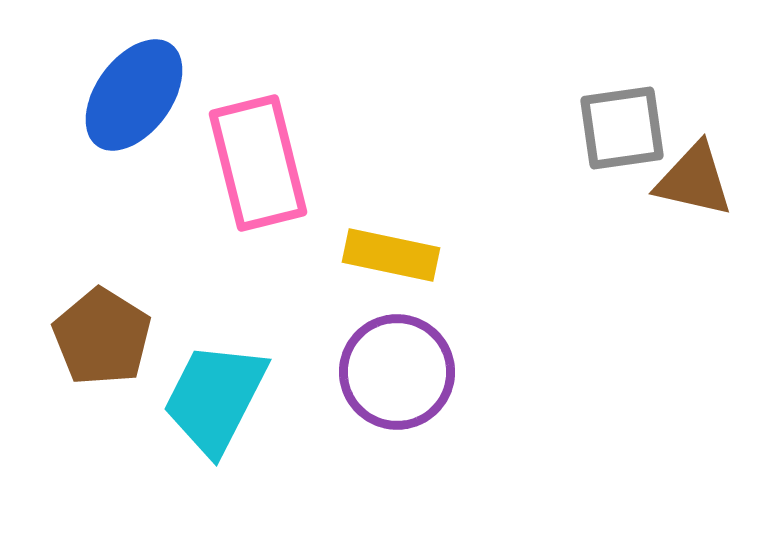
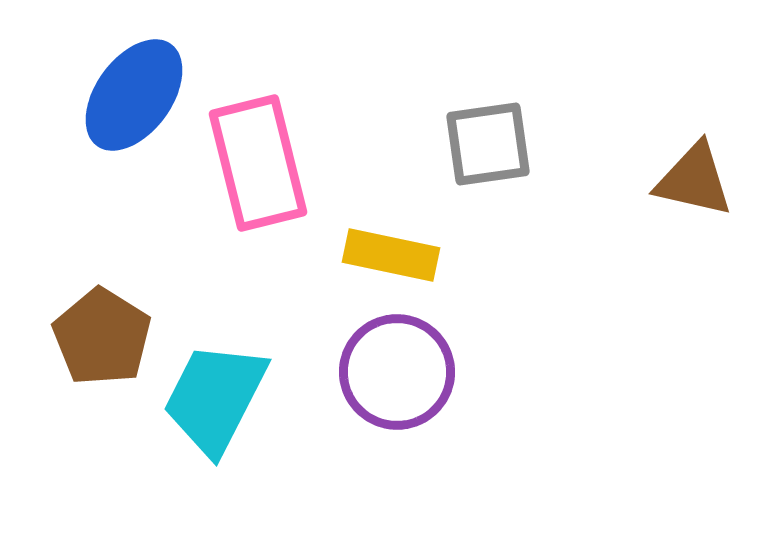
gray square: moved 134 px left, 16 px down
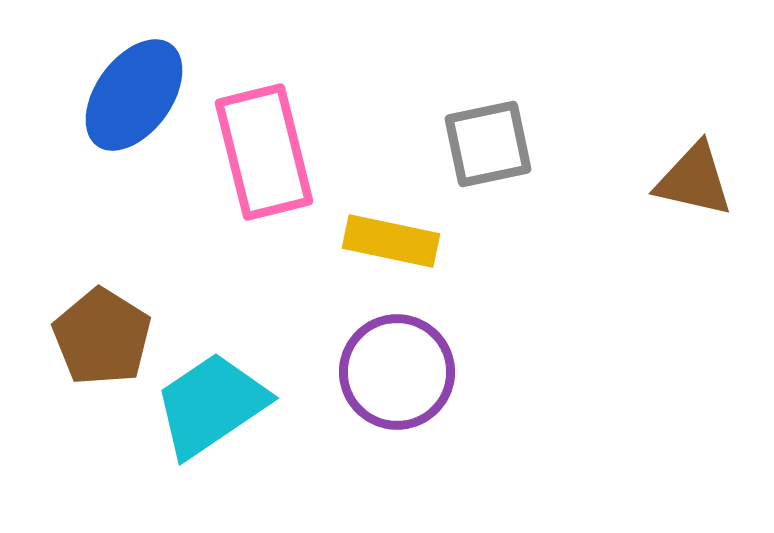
gray square: rotated 4 degrees counterclockwise
pink rectangle: moved 6 px right, 11 px up
yellow rectangle: moved 14 px up
cyan trapezoid: moved 4 px left, 7 px down; rotated 29 degrees clockwise
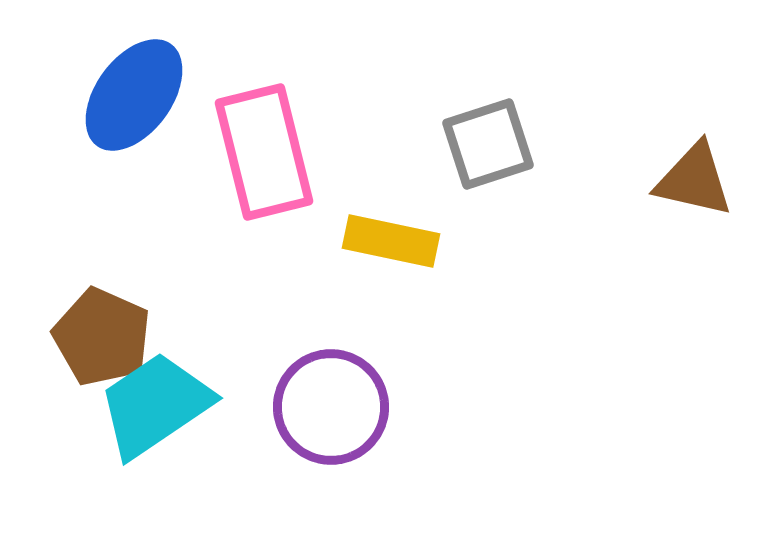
gray square: rotated 6 degrees counterclockwise
brown pentagon: rotated 8 degrees counterclockwise
purple circle: moved 66 px left, 35 px down
cyan trapezoid: moved 56 px left
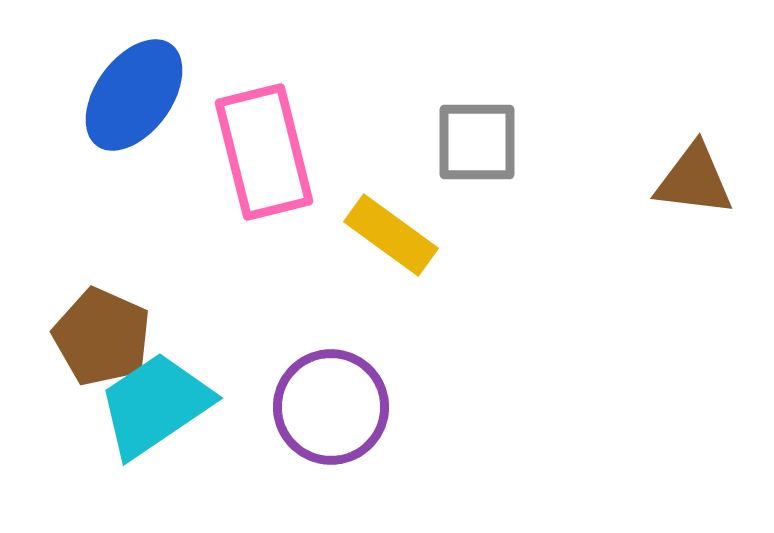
gray square: moved 11 px left, 2 px up; rotated 18 degrees clockwise
brown triangle: rotated 6 degrees counterclockwise
yellow rectangle: moved 6 px up; rotated 24 degrees clockwise
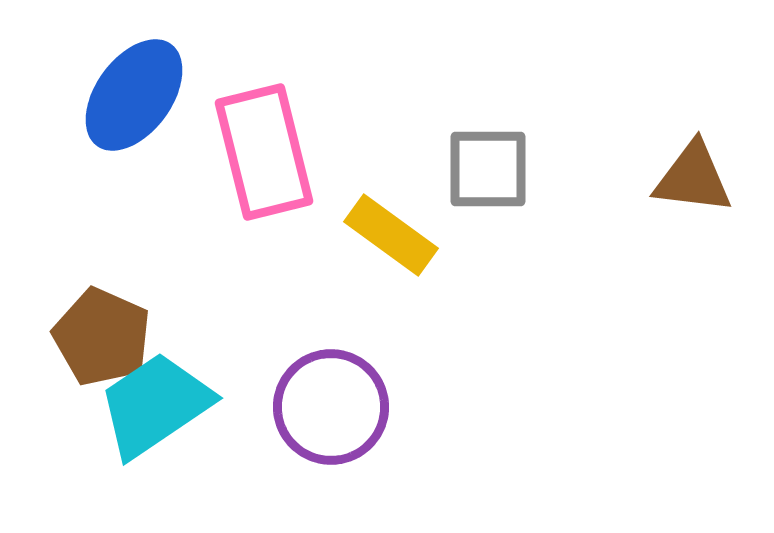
gray square: moved 11 px right, 27 px down
brown triangle: moved 1 px left, 2 px up
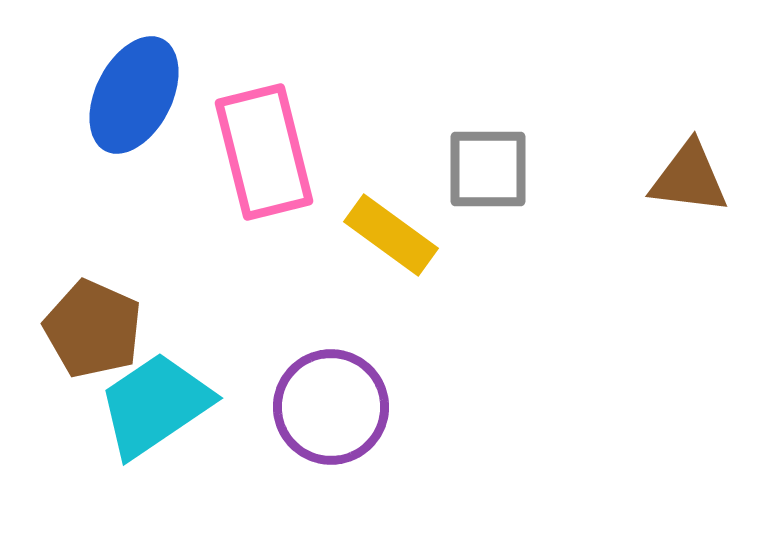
blue ellipse: rotated 9 degrees counterclockwise
brown triangle: moved 4 px left
brown pentagon: moved 9 px left, 8 px up
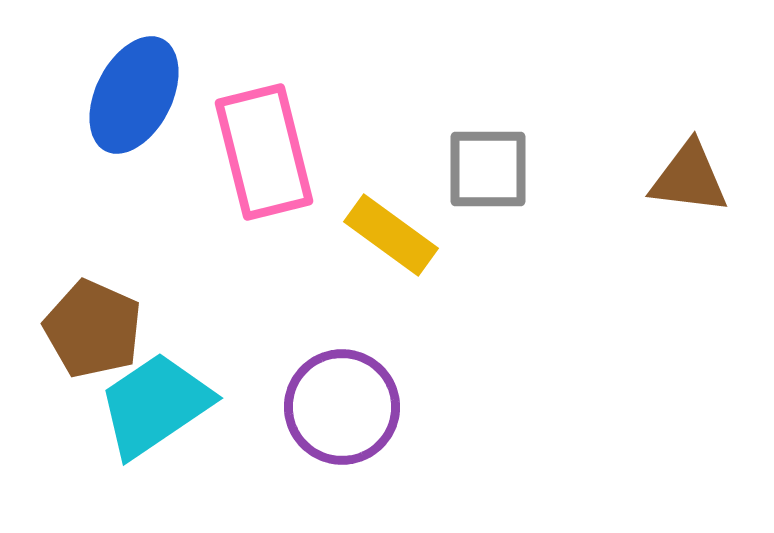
purple circle: moved 11 px right
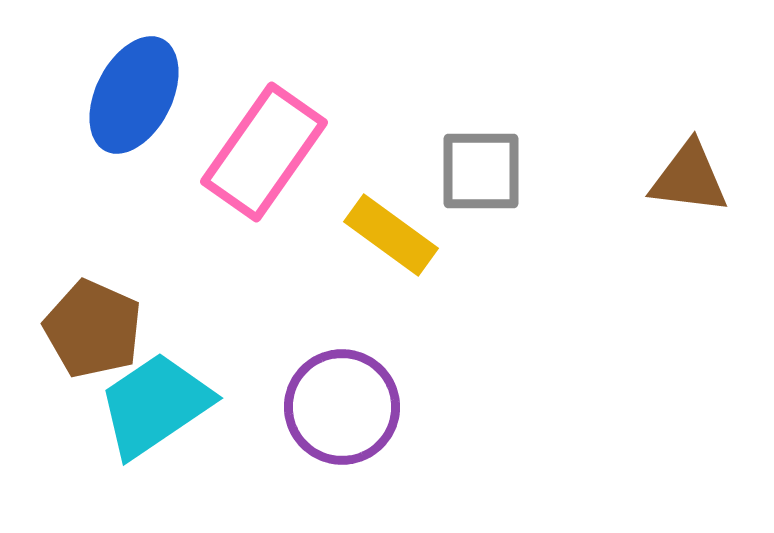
pink rectangle: rotated 49 degrees clockwise
gray square: moved 7 px left, 2 px down
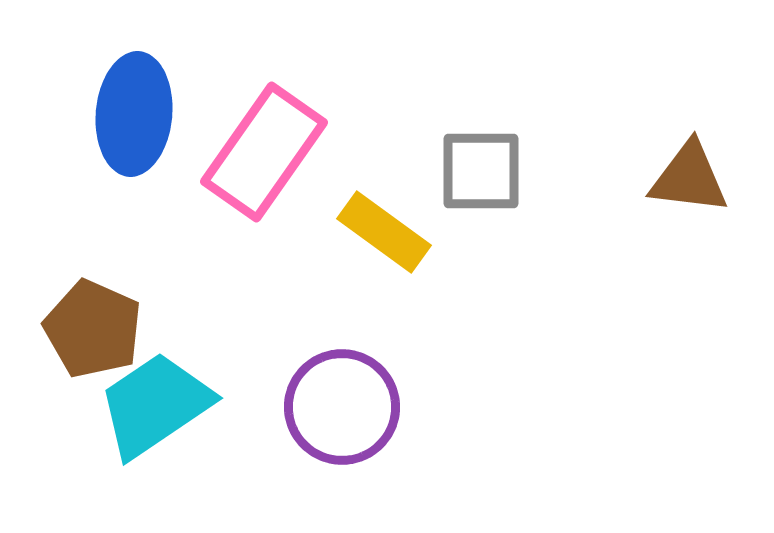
blue ellipse: moved 19 px down; rotated 22 degrees counterclockwise
yellow rectangle: moved 7 px left, 3 px up
